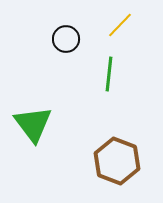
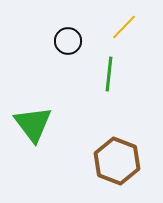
yellow line: moved 4 px right, 2 px down
black circle: moved 2 px right, 2 px down
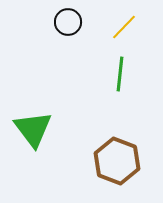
black circle: moved 19 px up
green line: moved 11 px right
green triangle: moved 5 px down
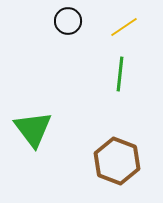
black circle: moved 1 px up
yellow line: rotated 12 degrees clockwise
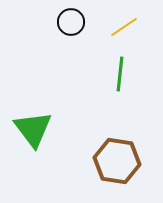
black circle: moved 3 px right, 1 px down
brown hexagon: rotated 12 degrees counterclockwise
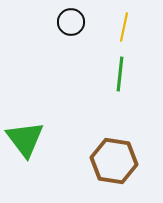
yellow line: rotated 44 degrees counterclockwise
green triangle: moved 8 px left, 10 px down
brown hexagon: moved 3 px left
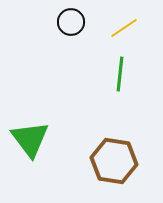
yellow line: moved 1 px down; rotated 44 degrees clockwise
green triangle: moved 5 px right
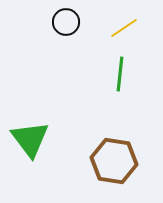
black circle: moved 5 px left
